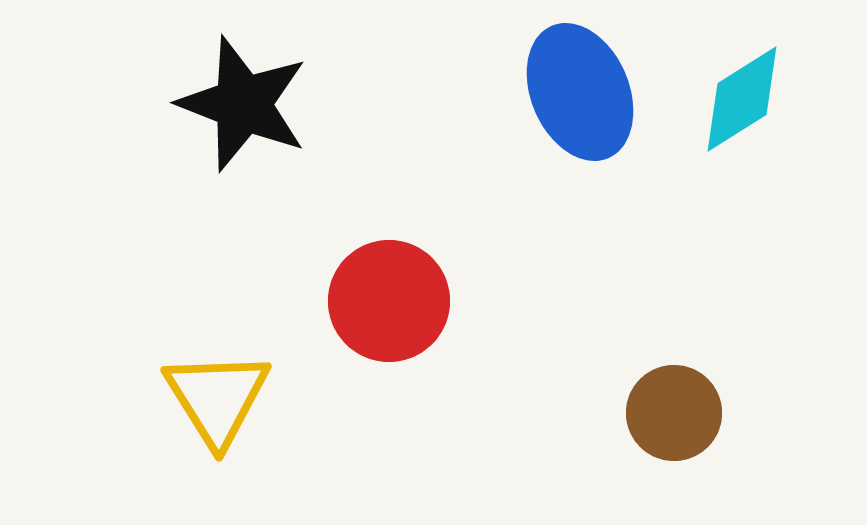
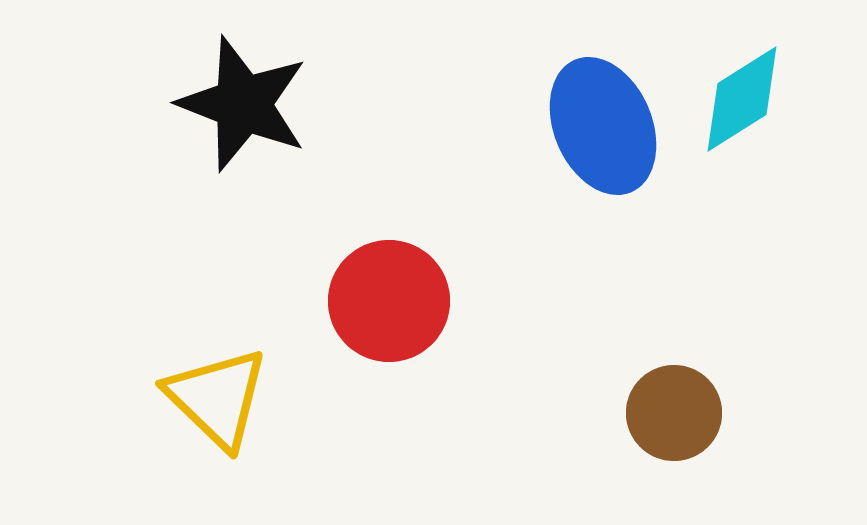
blue ellipse: moved 23 px right, 34 px down
yellow triangle: rotated 14 degrees counterclockwise
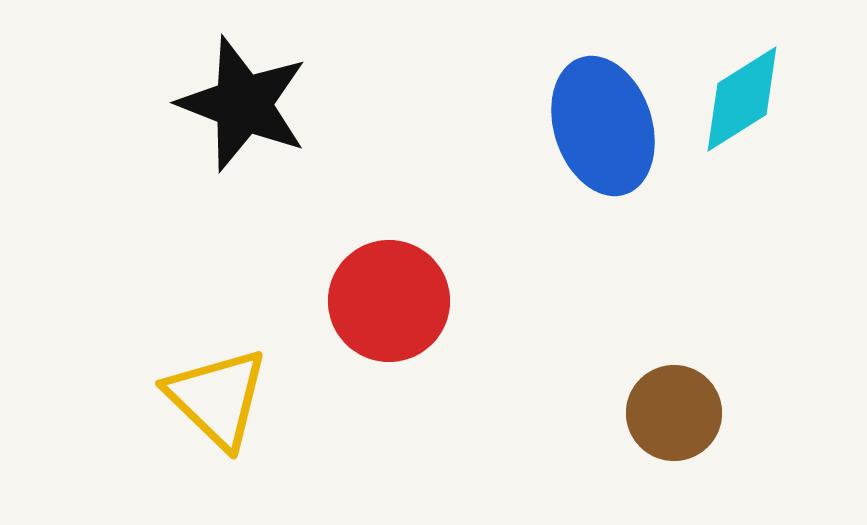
blue ellipse: rotated 5 degrees clockwise
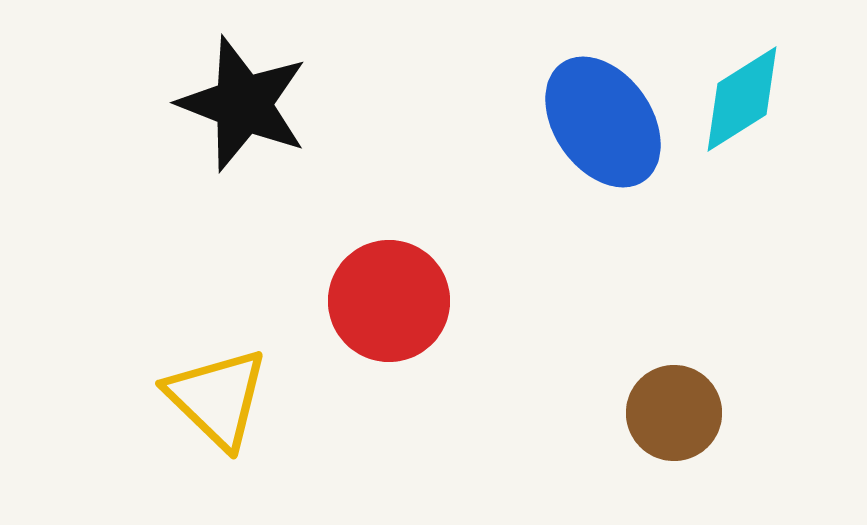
blue ellipse: moved 4 px up; rotated 17 degrees counterclockwise
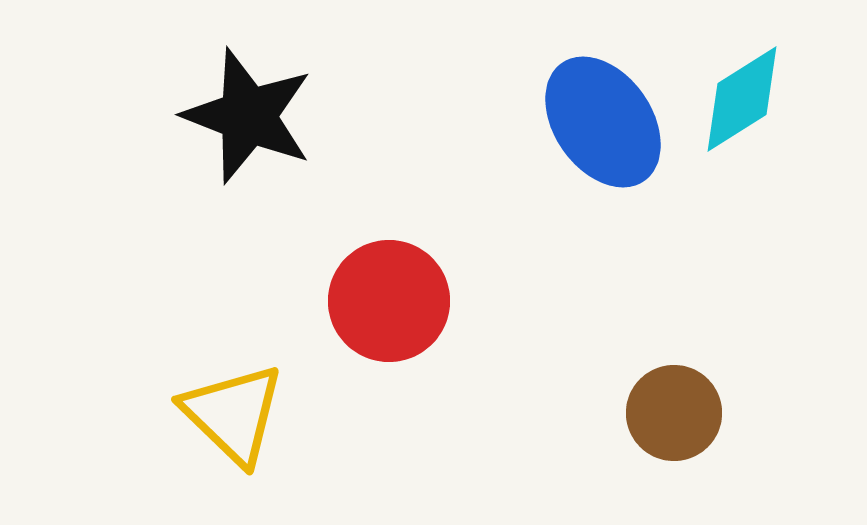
black star: moved 5 px right, 12 px down
yellow triangle: moved 16 px right, 16 px down
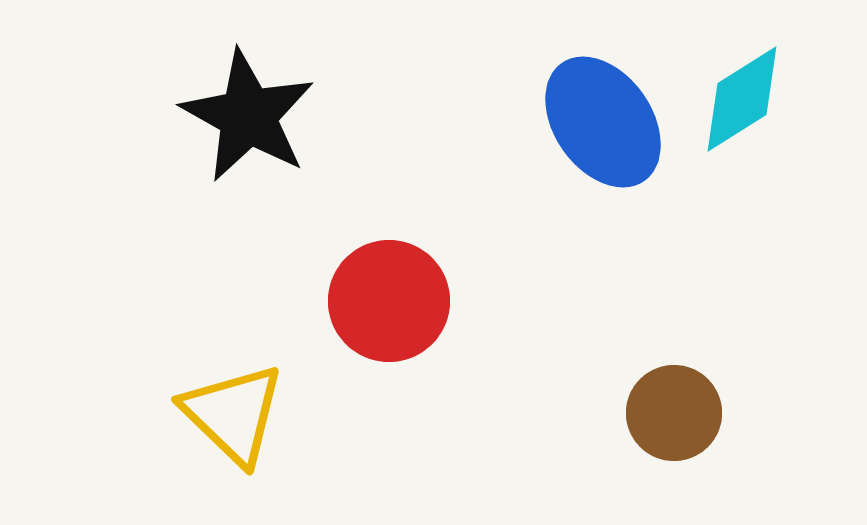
black star: rotated 8 degrees clockwise
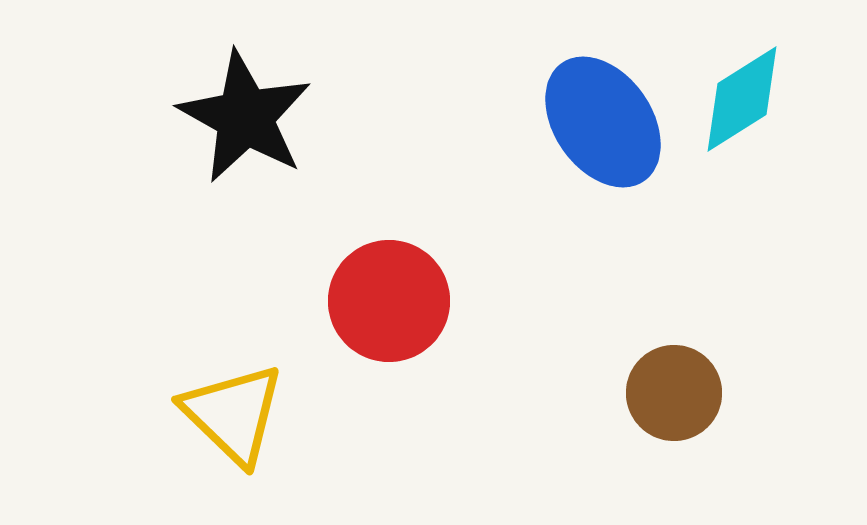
black star: moved 3 px left, 1 px down
brown circle: moved 20 px up
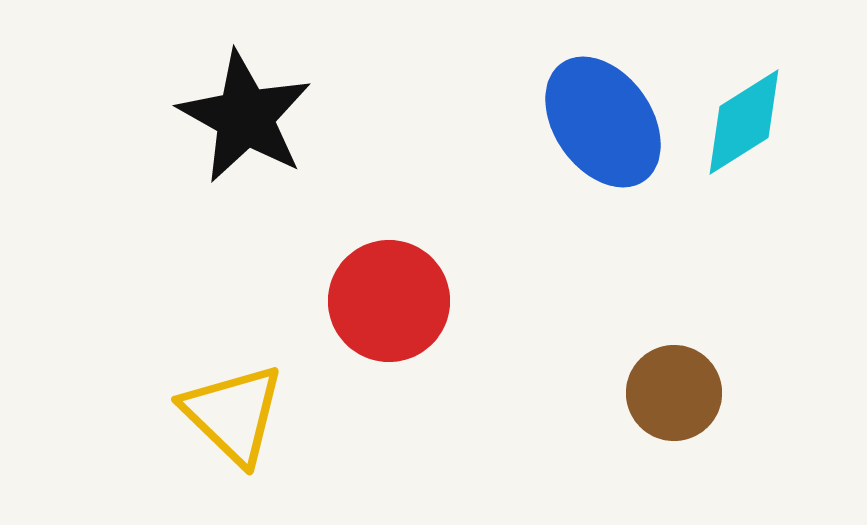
cyan diamond: moved 2 px right, 23 px down
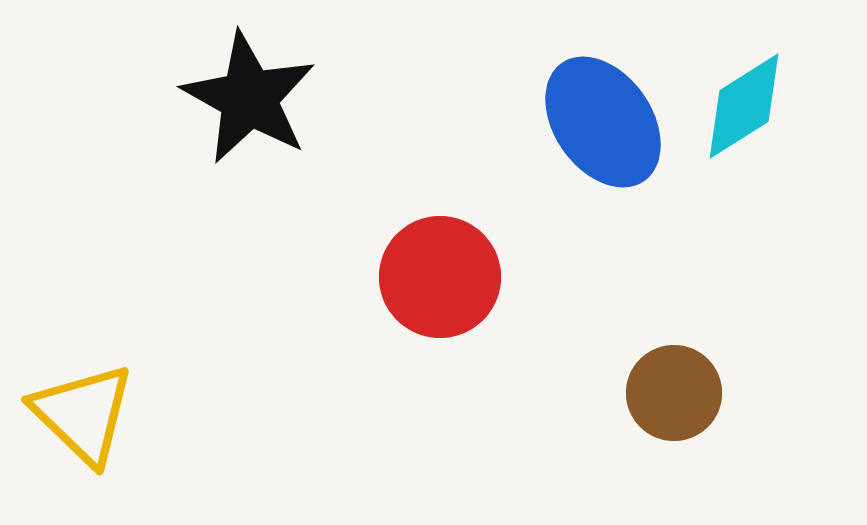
black star: moved 4 px right, 19 px up
cyan diamond: moved 16 px up
red circle: moved 51 px right, 24 px up
yellow triangle: moved 150 px left
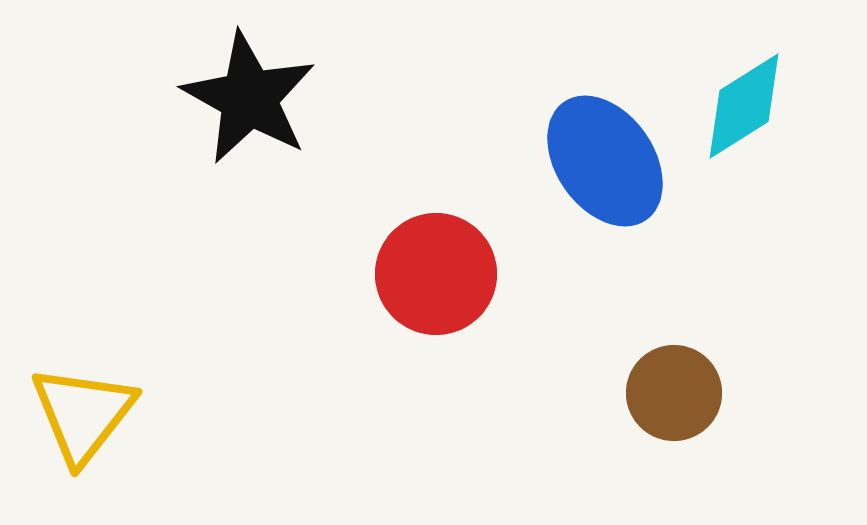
blue ellipse: moved 2 px right, 39 px down
red circle: moved 4 px left, 3 px up
yellow triangle: rotated 24 degrees clockwise
